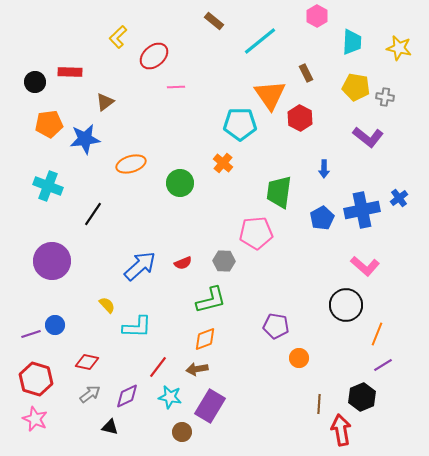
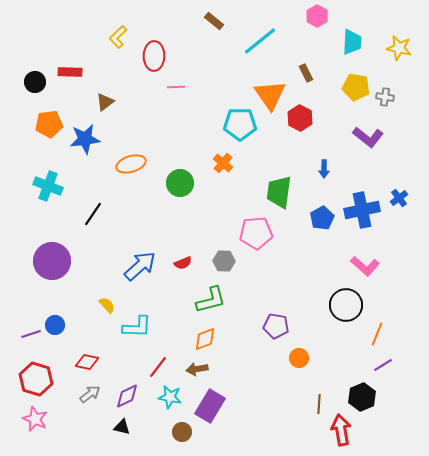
red ellipse at (154, 56): rotated 48 degrees counterclockwise
black triangle at (110, 427): moved 12 px right
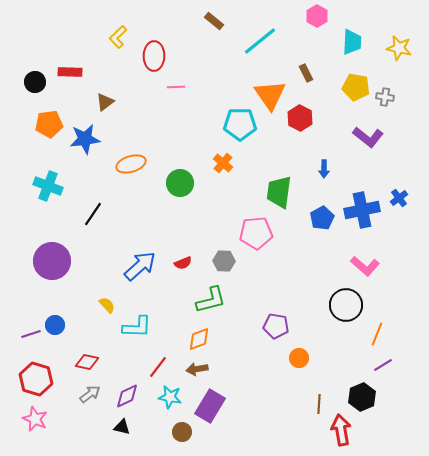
orange diamond at (205, 339): moved 6 px left
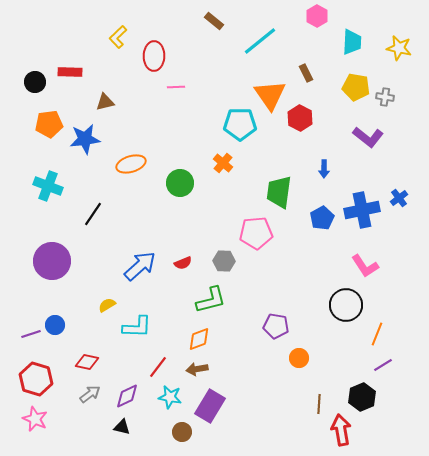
brown triangle at (105, 102): rotated 24 degrees clockwise
pink L-shape at (365, 266): rotated 16 degrees clockwise
yellow semicircle at (107, 305): rotated 78 degrees counterclockwise
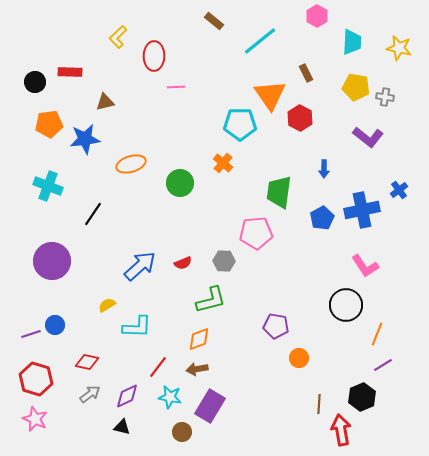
blue cross at (399, 198): moved 8 px up
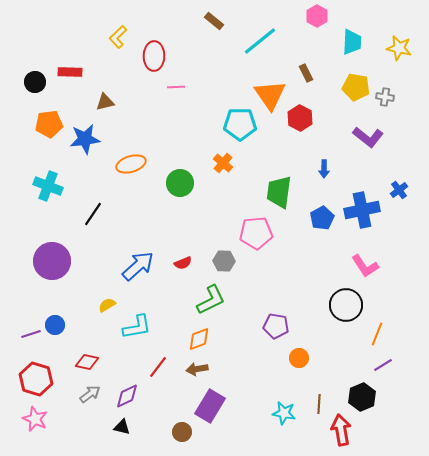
blue arrow at (140, 266): moved 2 px left
green L-shape at (211, 300): rotated 12 degrees counterclockwise
cyan L-shape at (137, 327): rotated 12 degrees counterclockwise
cyan star at (170, 397): moved 114 px right, 16 px down
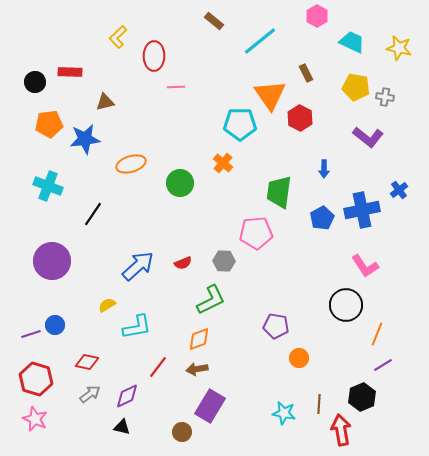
cyan trapezoid at (352, 42): rotated 68 degrees counterclockwise
